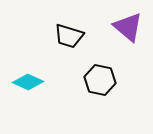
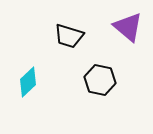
cyan diamond: rotated 68 degrees counterclockwise
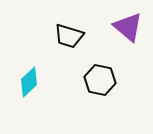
cyan diamond: moved 1 px right
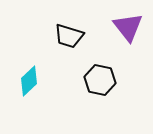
purple triangle: rotated 12 degrees clockwise
cyan diamond: moved 1 px up
